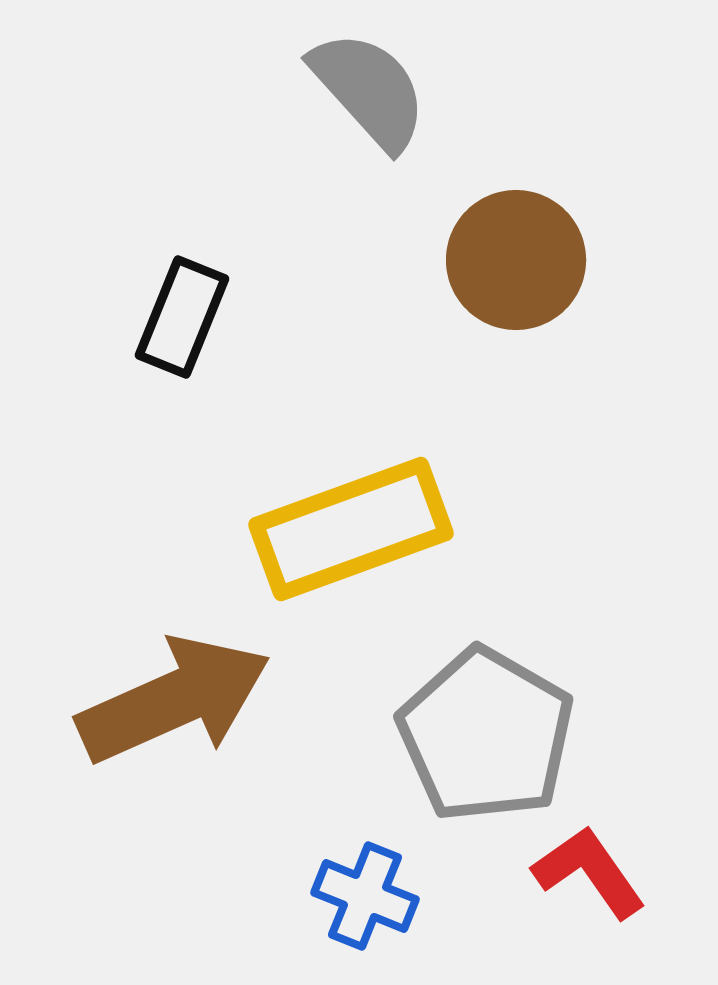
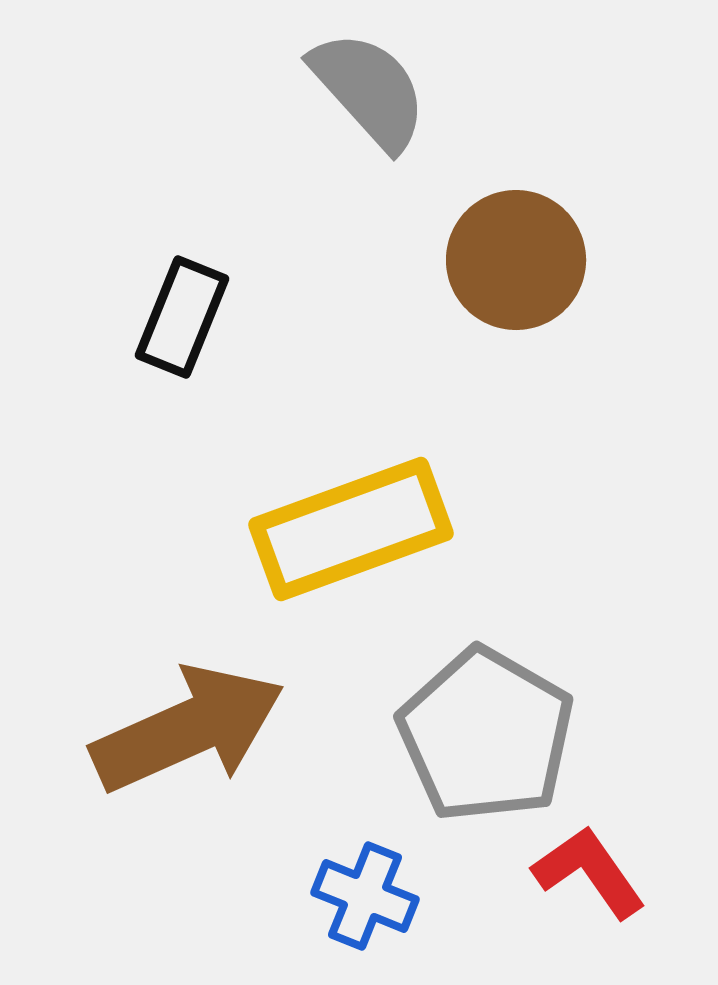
brown arrow: moved 14 px right, 29 px down
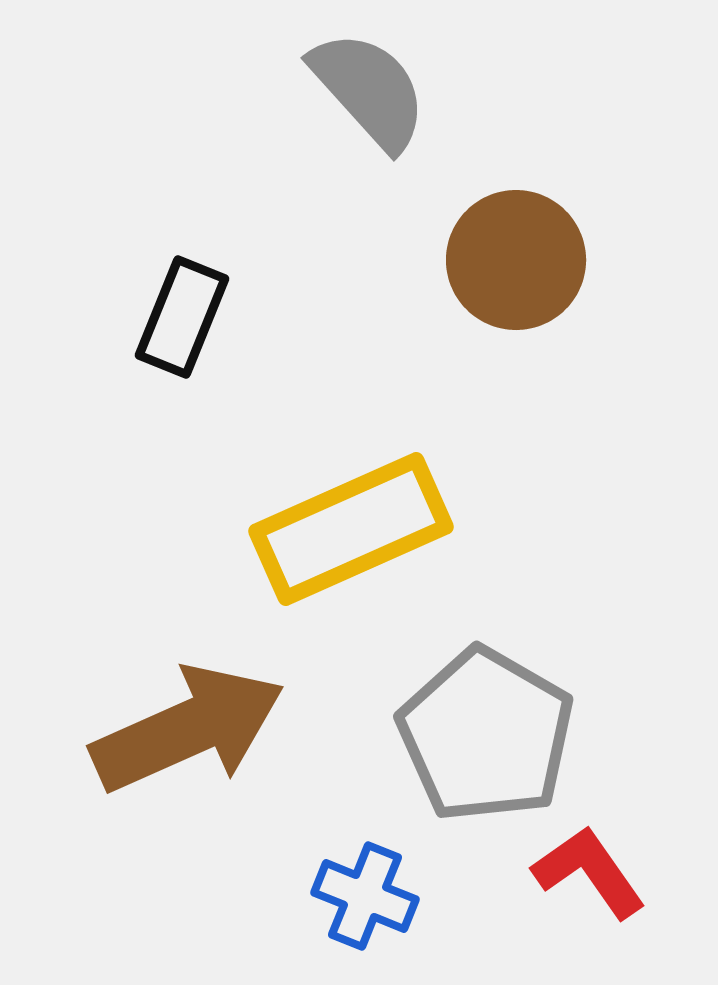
yellow rectangle: rotated 4 degrees counterclockwise
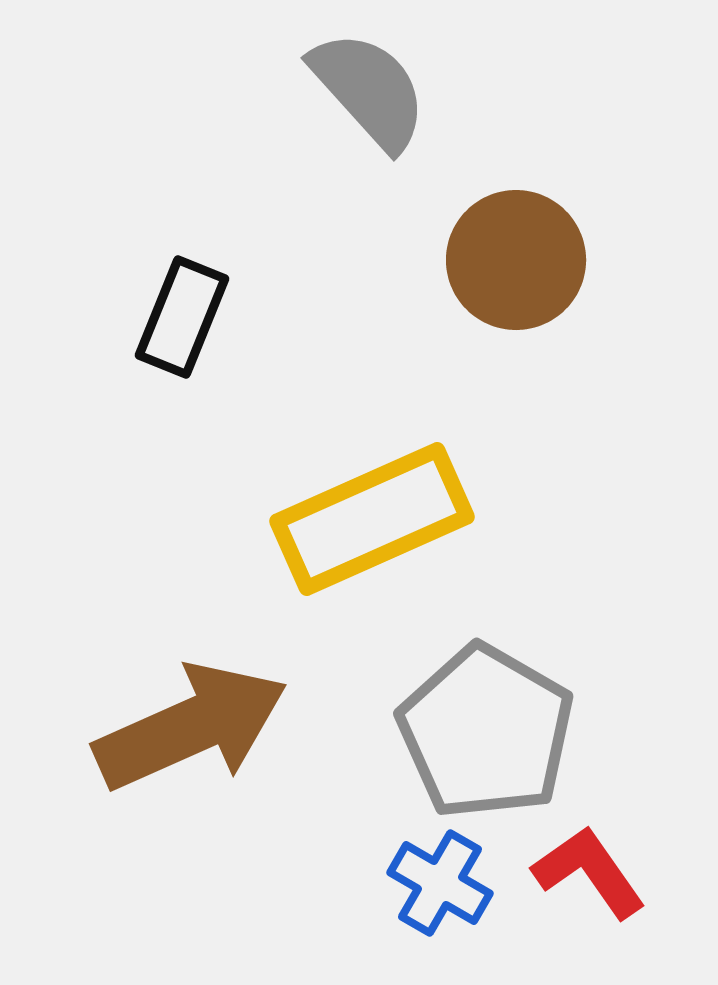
yellow rectangle: moved 21 px right, 10 px up
brown arrow: moved 3 px right, 2 px up
gray pentagon: moved 3 px up
blue cross: moved 75 px right, 13 px up; rotated 8 degrees clockwise
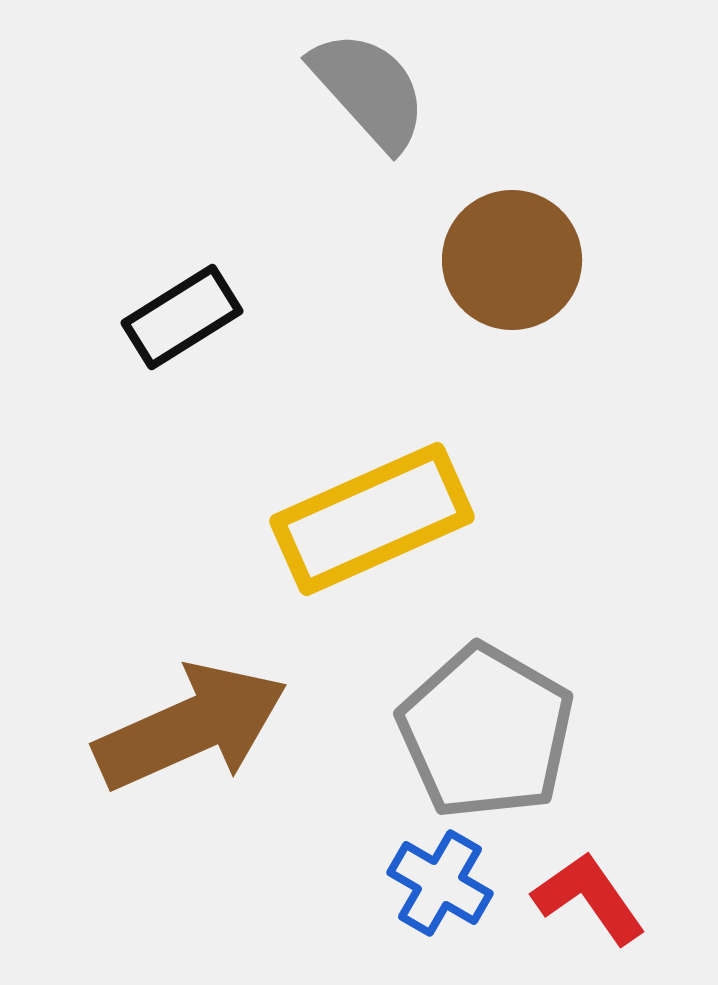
brown circle: moved 4 px left
black rectangle: rotated 36 degrees clockwise
red L-shape: moved 26 px down
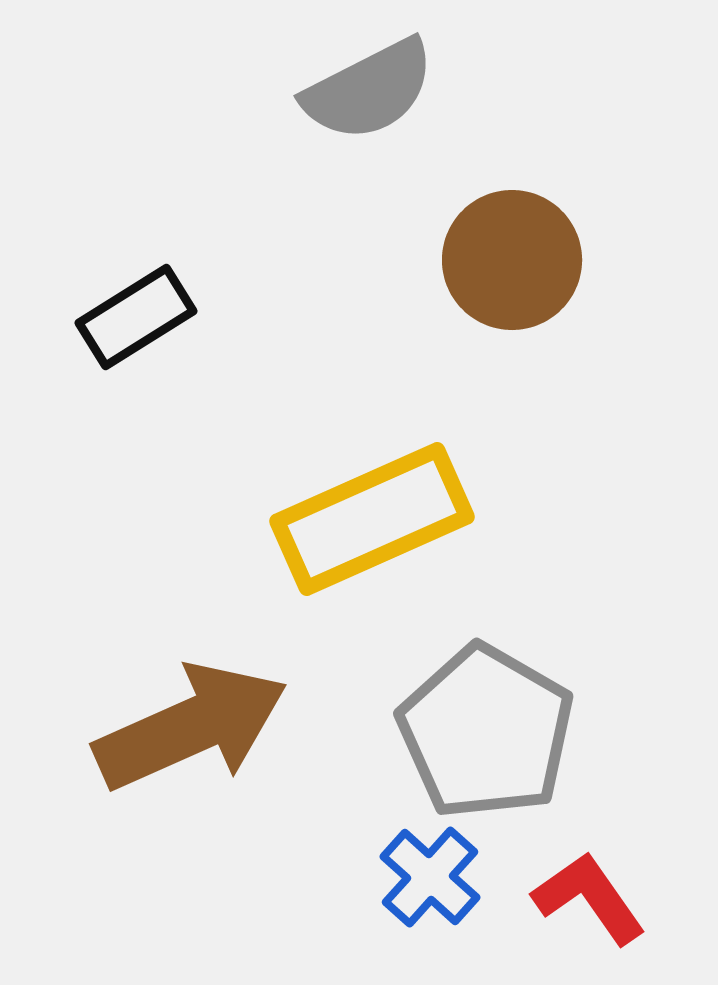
gray semicircle: rotated 105 degrees clockwise
black rectangle: moved 46 px left
blue cross: moved 10 px left, 6 px up; rotated 12 degrees clockwise
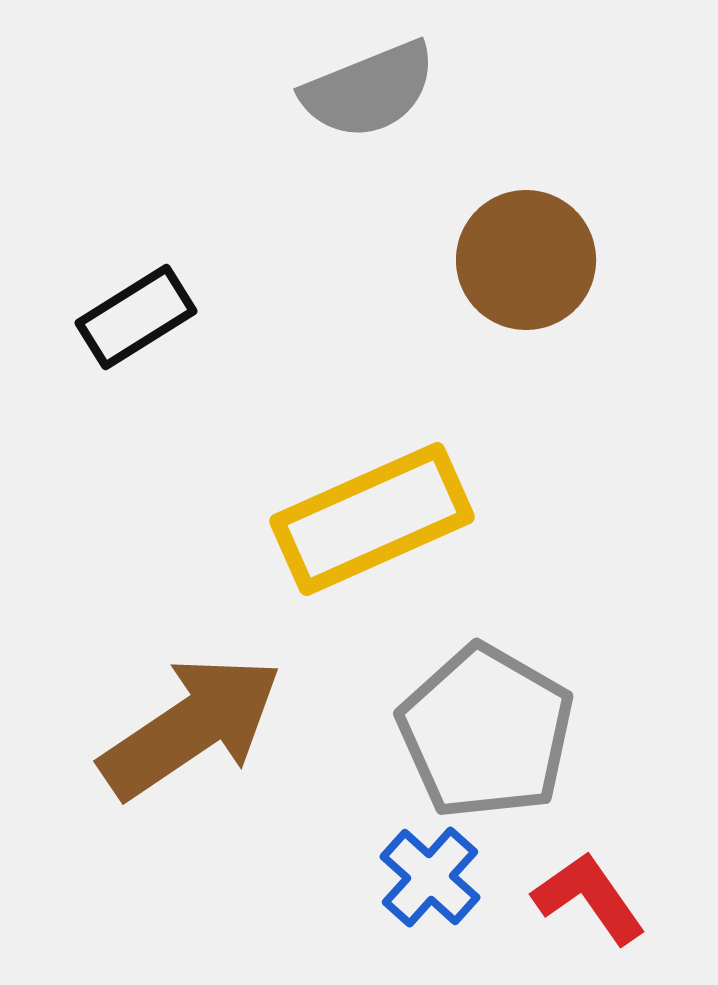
gray semicircle: rotated 5 degrees clockwise
brown circle: moved 14 px right
brown arrow: rotated 10 degrees counterclockwise
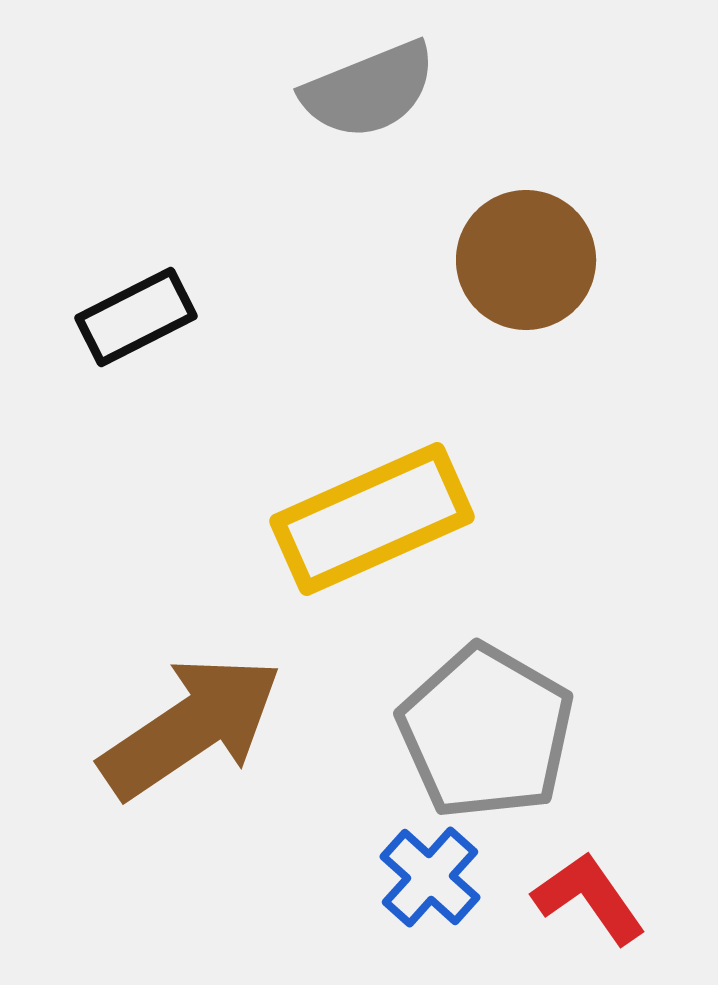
black rectangle: rotated 5 degrees clockwise
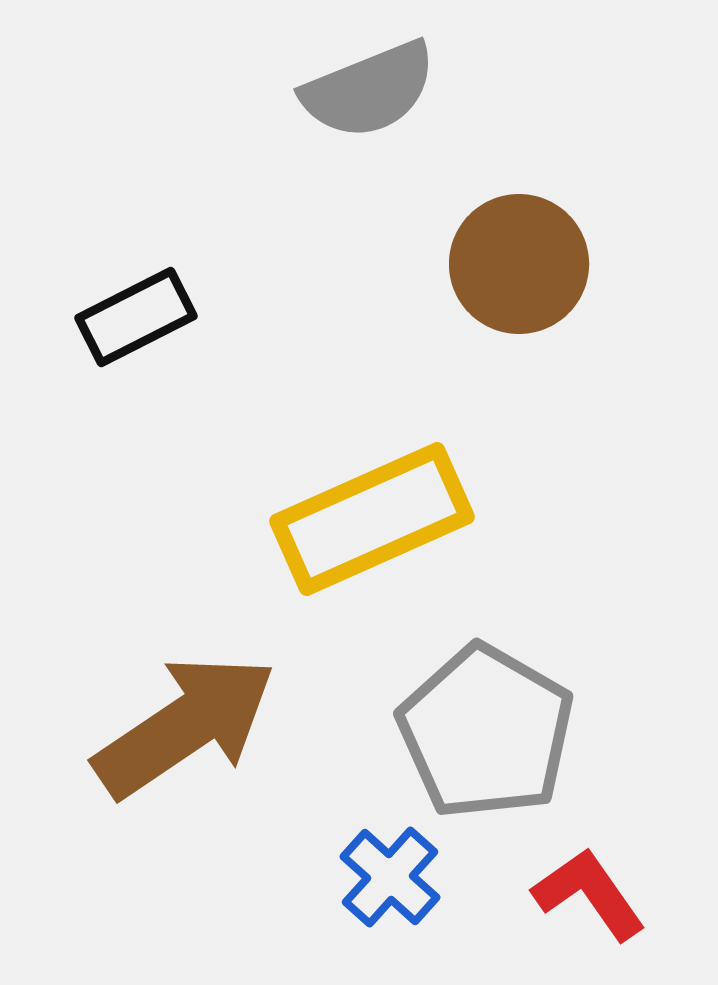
brown circle: moved 7 px left, 4 px down
brown arrow: moved 6 px left, 1 px up
blue cross: moved 40 px left
red L-shape: moved 4 px up
